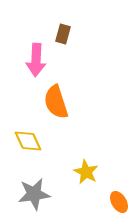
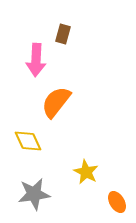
orange semicircle: rotated 56 degrees clockwise
orange ellipse: moved 2 px left
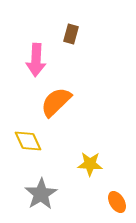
brown rectangle: moved 8 px right
orange semicircle: rotated 8 degrees clockwise
yellow star: moved 4 px right, 8 px up; rotated 25 degrees counterclockwise
gray star: moved 7 px right; rotated 24 degrees counterclockwise
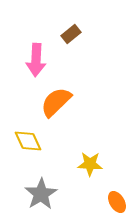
brown rectangle: rotated 36 degrees clockwise
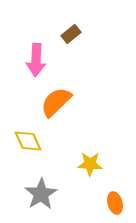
orange ellipse: moved 2 px left, 1 px down; rotated 15 degrees clockwise
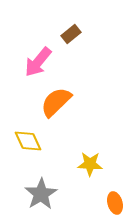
pink arrow: moved 2 px right, 2 px down; rotated 36 degrees clockwise
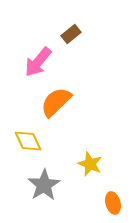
yellow star: rotated 20 degrees clockwise
gray star: moved 3 px right, 9 px up
orange ellipse: moved 2 px left
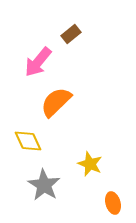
gray star: rotated 8 degrees counterclockwise
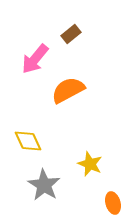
pink arrow: moved 3 px left, 3 px up
orange semicircle: moved 12 px right, 12 px up; rotated 16 degrees clockwise
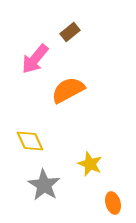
brown rectangle: moved 1 px left, 2 px up
yellow diamond: moved 2 px right
